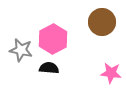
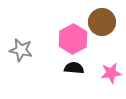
pink hexagon: moved 20 px right
black semicircle: moved 25 px right
pink star: rotated 15 degrees counterclockwise
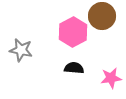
brown circle: moved 6 px up
pink hexagon: moved 7 px up
pink star: moved 5 px down
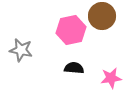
pink hexagon: moved 2 px left, 2 px up; rotated 16 degrees clockwise
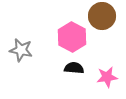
pink hexagon: moved 1 px right, 7 px down; rotated 20 degrees counterclockwise
pink star: moved 4 px left, 1 px up
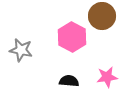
black semicircle: moved 5 px left, 13 px down
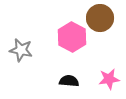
brown circle: moved 2 px left, 2 px down
pink star: moved 2 px right, 2 px down
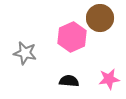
pink hexagon: rotated 8 degrees clockwise
gray star: moved 4 px right, 3 px down
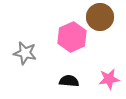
brown circle: moved 1 px up
